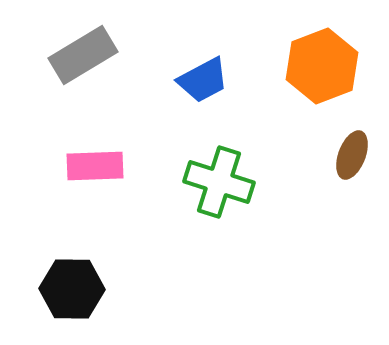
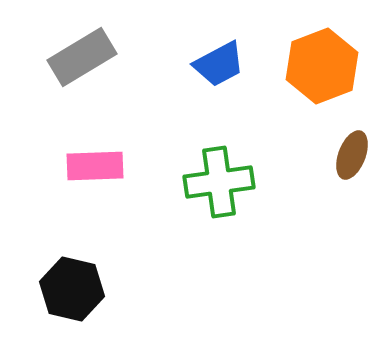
gray rectangle: moved 1 px left, 2 px down
blue trapezoid: moved 16 px right, 16 px up
green cross: rotated 26 degrees counterclockwise
black hexagon: rotated 12 degrees clockwise
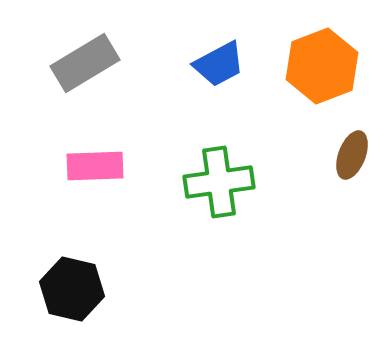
gray rectangle: moved 3 px right, 6 px down
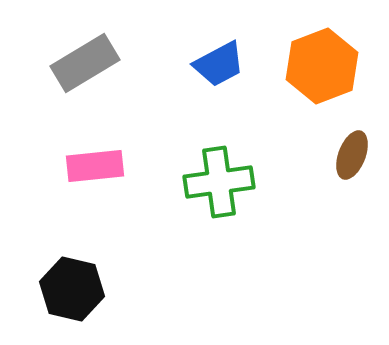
pink rectangle: rotated 4 degrees counterclockwise
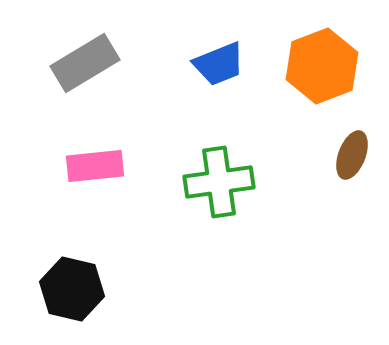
blue trapezoid: rotated 6 degrees clockwise
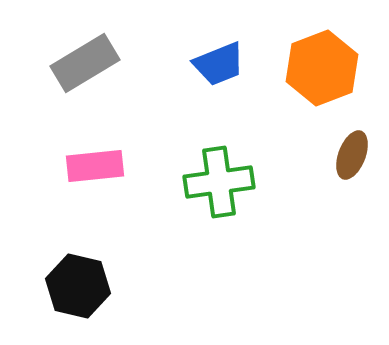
orange hexagon: moved 2 px down
black hexagon: moved 6 px right, 3 px up
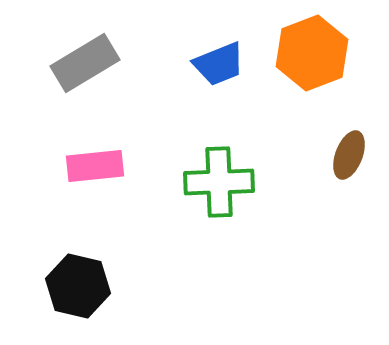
orange hexagon: moved 10 px left, 15 px up
brown ellipse: moved 3 px left
green cross: rotated 6 degrees clockwise
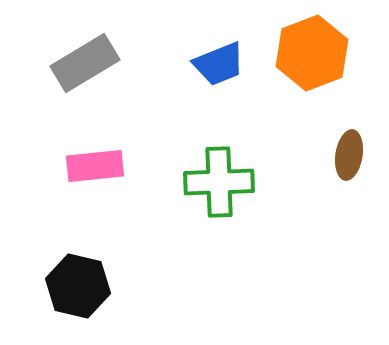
brown ellipse: rotated 12 degrees counterclockwise
